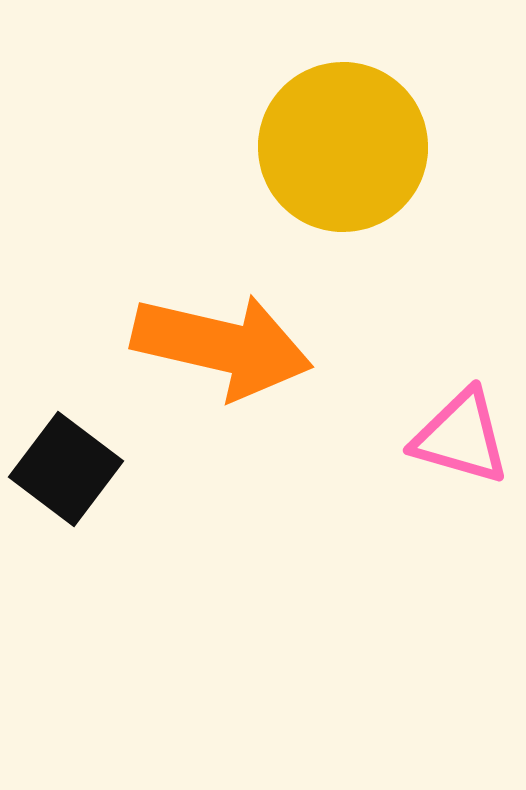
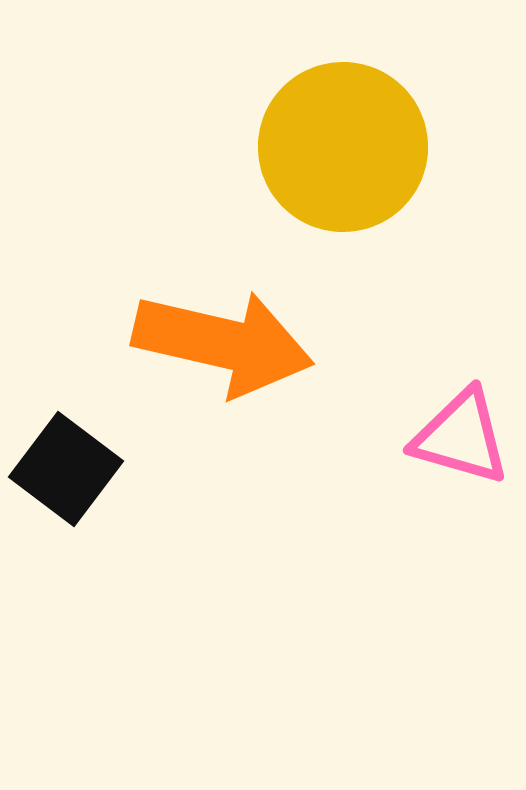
orange arrow: moved 1 px right, 3 px up
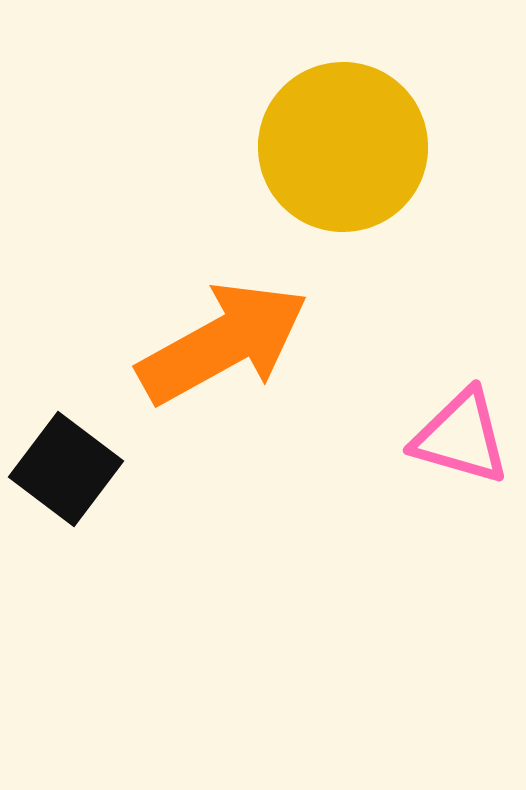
orange arrow: rotated 42 degrees counterclockwise
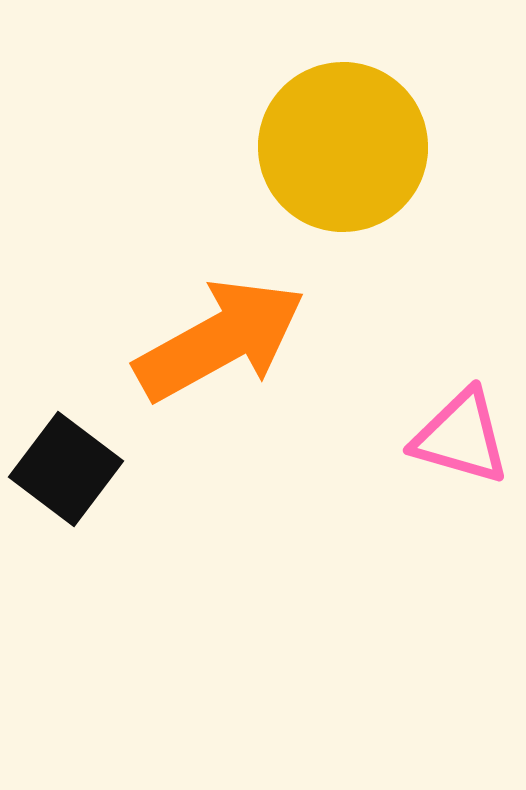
orange arrow: moved 3 px left, 3 px up
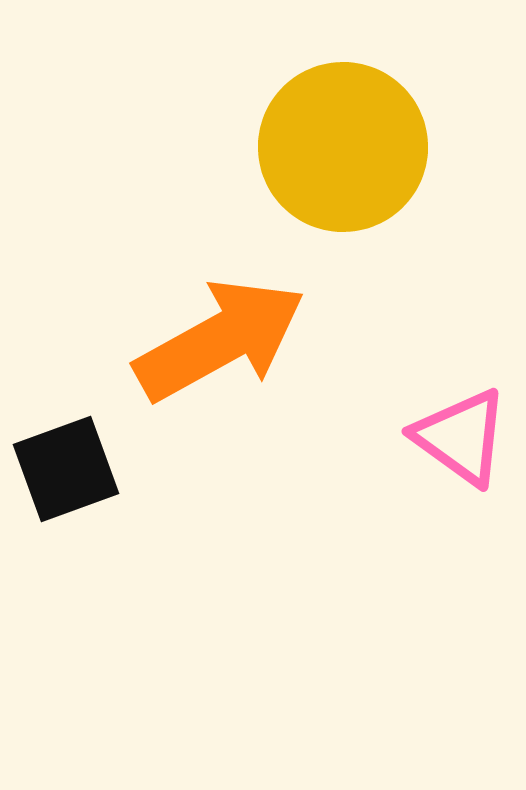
pink triangle: rotated 20 degrees clockwise
black square: rotated 33 degrees clockwise
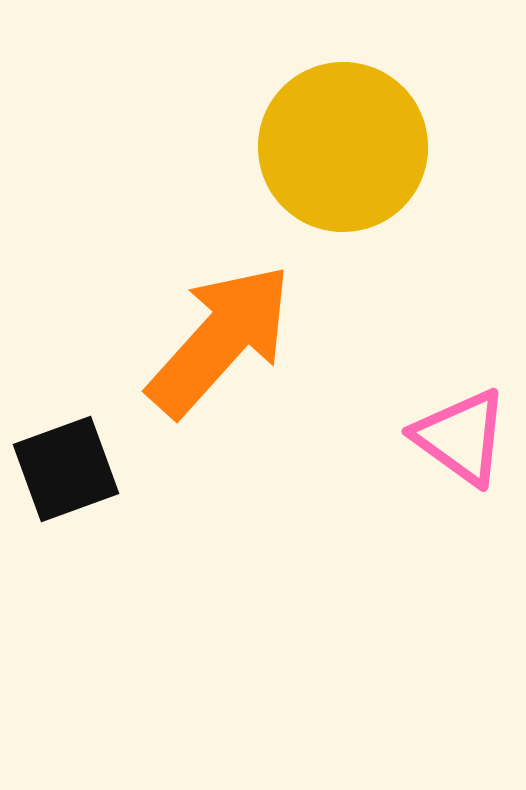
orange arrow: rotated 19 degrees counterclockwise
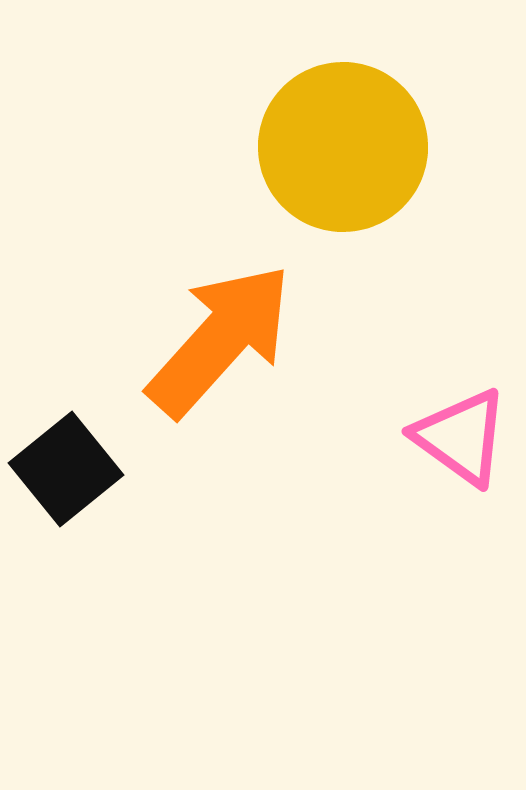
black square: rotated 19 degrees counterclockwise
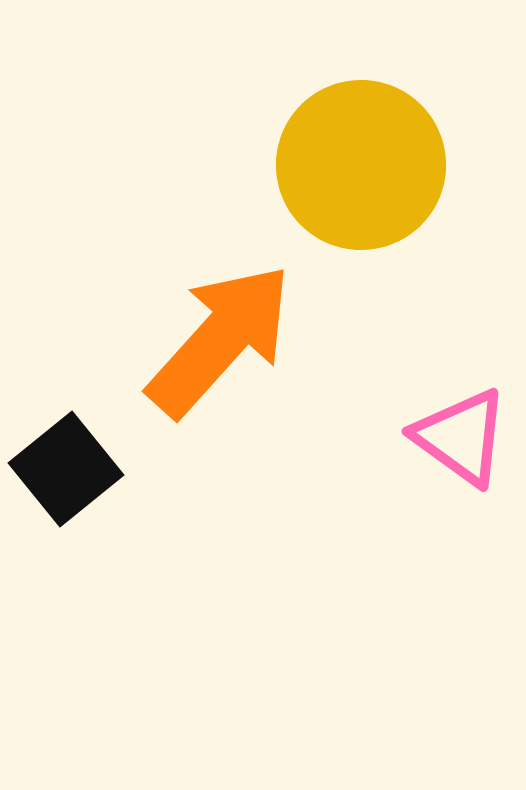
yellow circle: moved 18 px right, 18 px down
